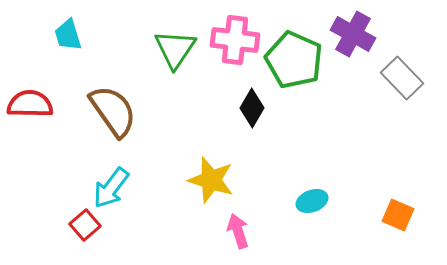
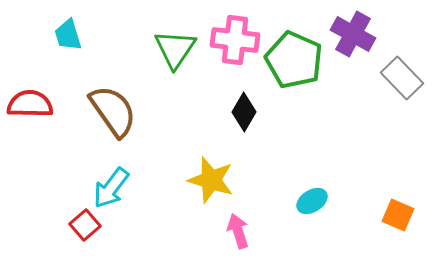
black diamond: moved 8 px left, 4 px down
cyan ellipse: rotated 12 degrees counterclockwise
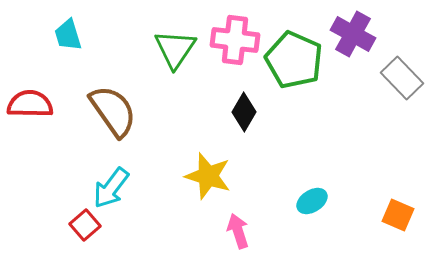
yellow star: moved 3 px left, 4 px up
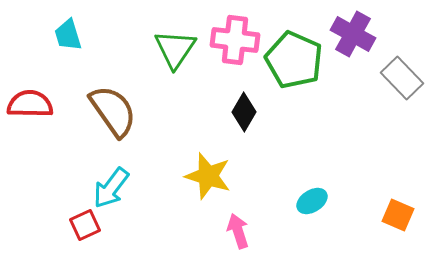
red square: rotated 16 degrees clockwise
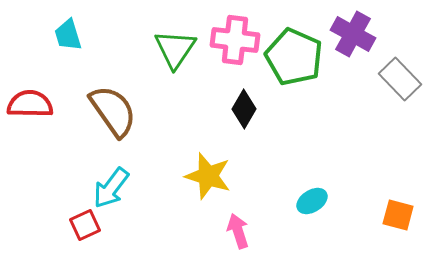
green pentagon: moved 3 px up
gray rectangle: moved 2 px left, 1 px down
black diamond: moved 3 px up
orange square: rotated 8 degrees counterclockwise
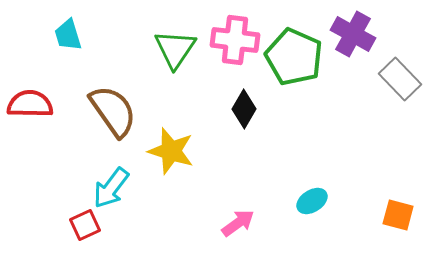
yellow star: moved 37 px left, 25 px up
pink arrow: moved 8 px up; rotated 72 degrees clockwise
